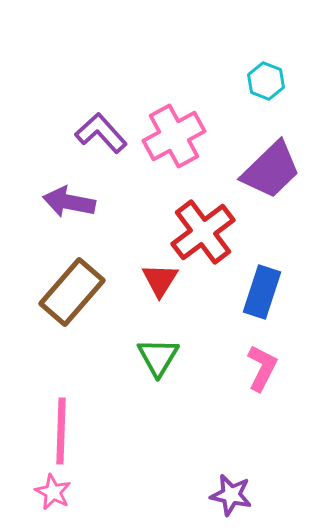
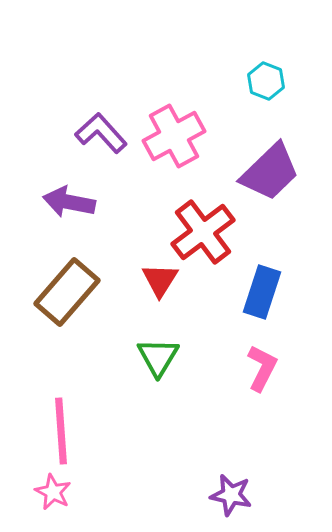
purple trapezoid: moved 1 px left, 2 px down
brown rectangle: moved 5 px left
pink line: rotated 6 degrees counterclockwise
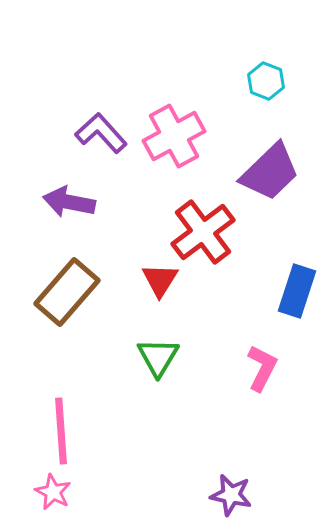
blue rectangle: moved 35 px right, 1 px up
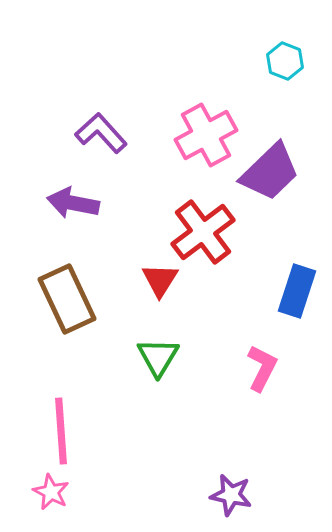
cyan hexagon: moved 19 px right, 20 px up
pink cross: moved 32 px right, 1 px up
purple arrow: moved 4 px right, 1 px down
brown rectangle: moved 7 px down; rotated 66 degrees counterclockwise
pink star: moved 2 px left
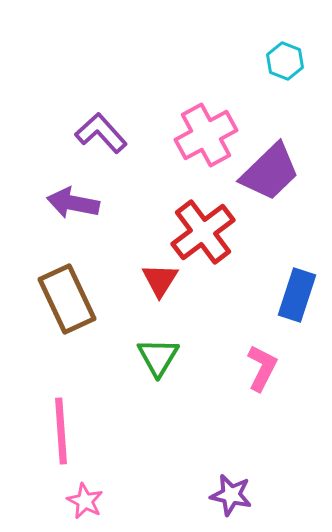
blue rectangle: moved 4 px down
pink star: moved 34 px right, 9 px down
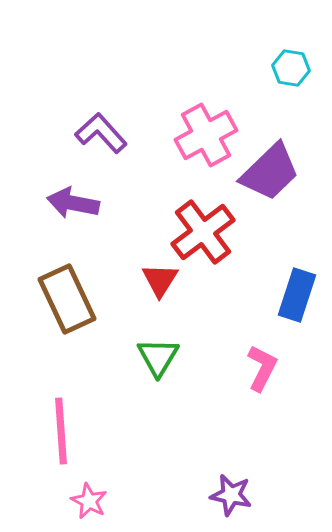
cyan hexagon: moved 6 px right, 7 px down; rotated 12 degrees counterclockwise
pink star: moved 4 px right
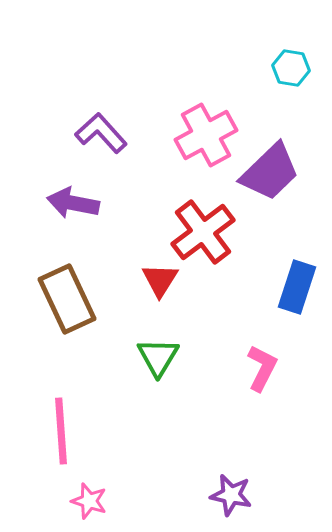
blue rectangle: moved 8 px up
pink star: rotated 9 degrees counterclockwise
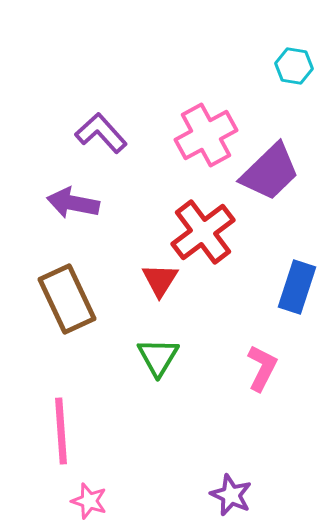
cyan hexagon: moved 3 px right, 2 px up
purple star: rotated 12 degrees clockwise
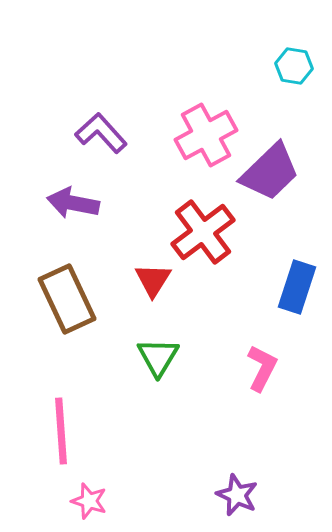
red triangle: moved 7 px left
purple star: moved 6 px right
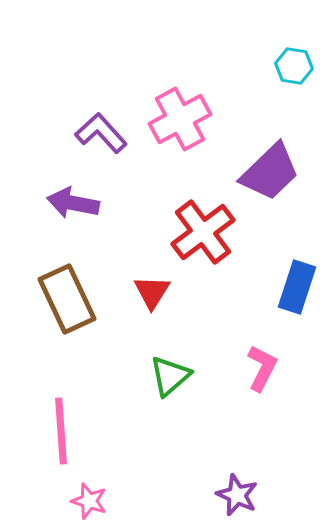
pink cross: moved 26 px left, 16 px up
red triangle: moved 1 px left, 12 px down
green triangle: moved 12 px right, 19 px down; rotated 18 degrees clockwise
